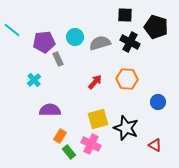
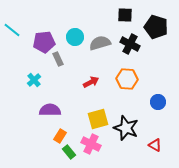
black cross: moved 2 px down
red arrow: moved 4 px left; rotated 21 degrees clockwise
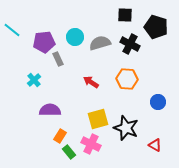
red arrow: rotated 119 degrees counterclockwise
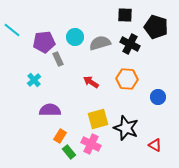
blue circle: moved 5 px up
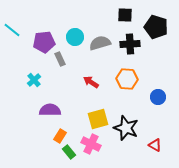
black cross: rotated 30 degrees counterclockwise
gray rectangle: moved 2 px right
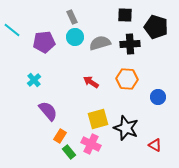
gray rectangle: moved 12 px right, 42 px up
purple semicircle: moved 2 px left, 1 px down; rotated 50 degrees clockwise
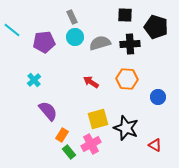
orange rectangle: moved 2 px right, 1 px up
pink cross: rotated 36 degrees clockwise
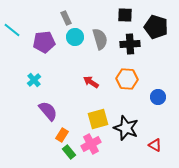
gray rectangle: moved 6 px left, 1 px down
gray semicircle: moved 4 px up; rotated 90 degrees clockwise
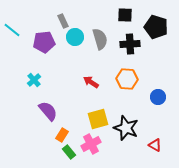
gray rectangle: moved 3 px left, 3 px down
